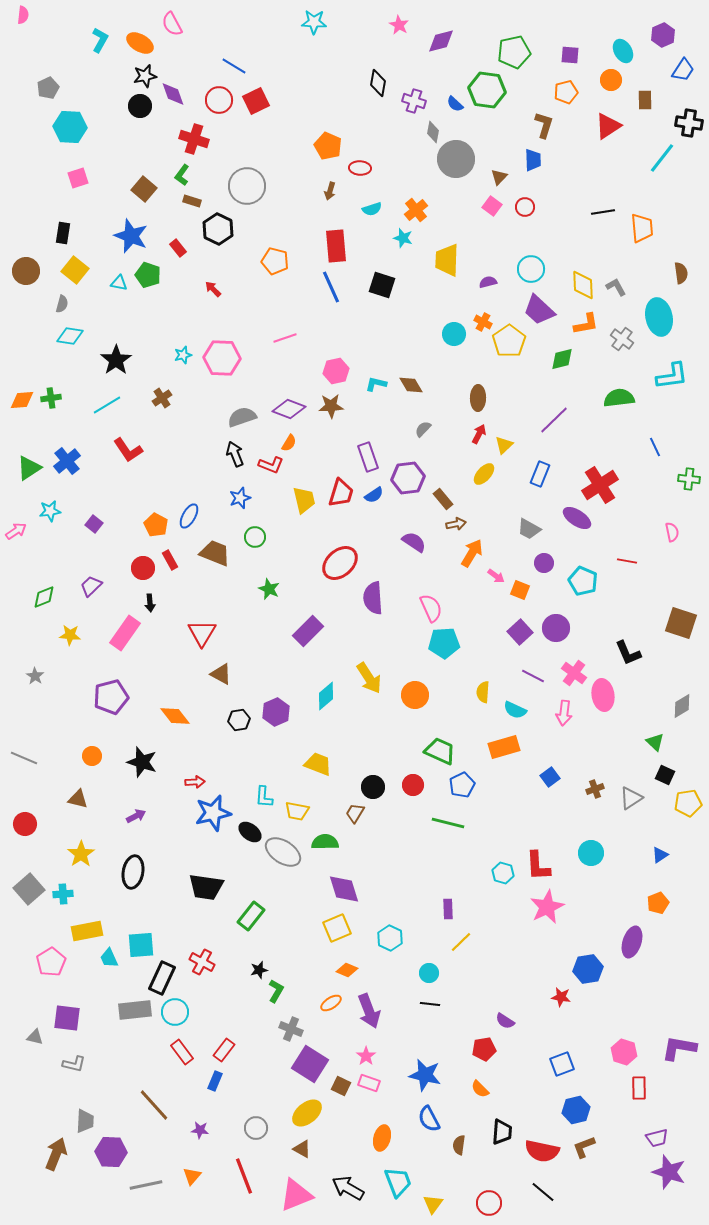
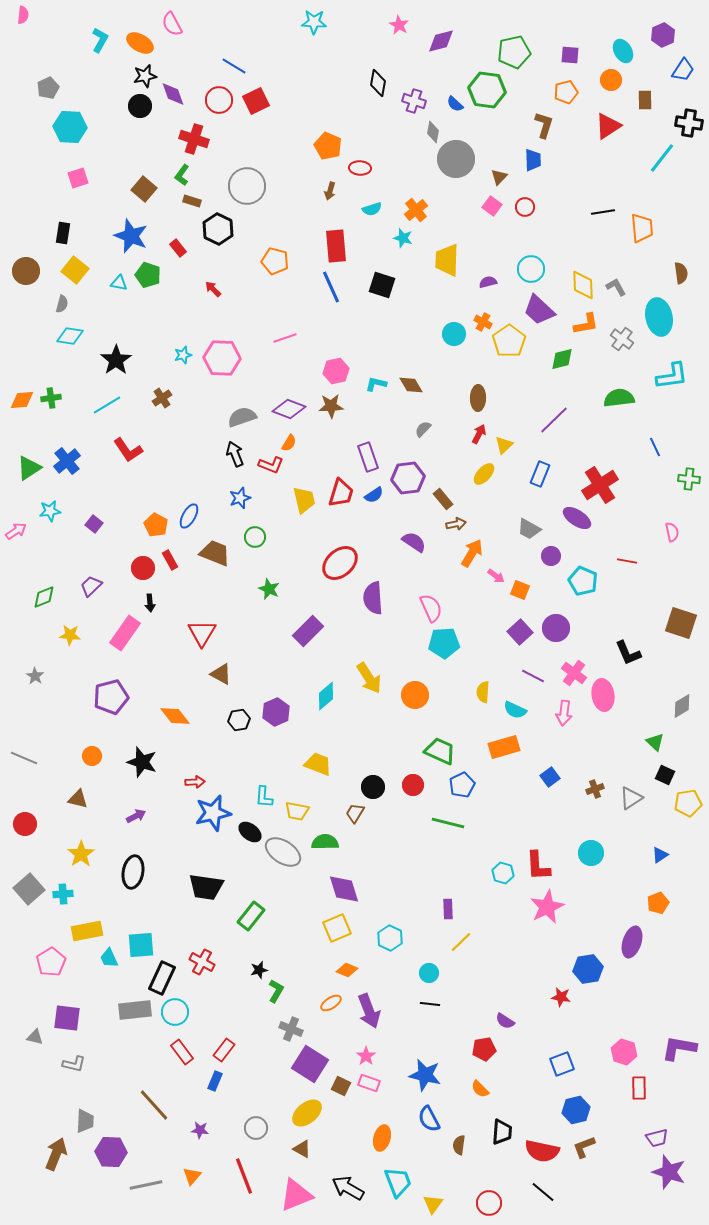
purple circle at (544, 563): moved 7 px right, 7 px up
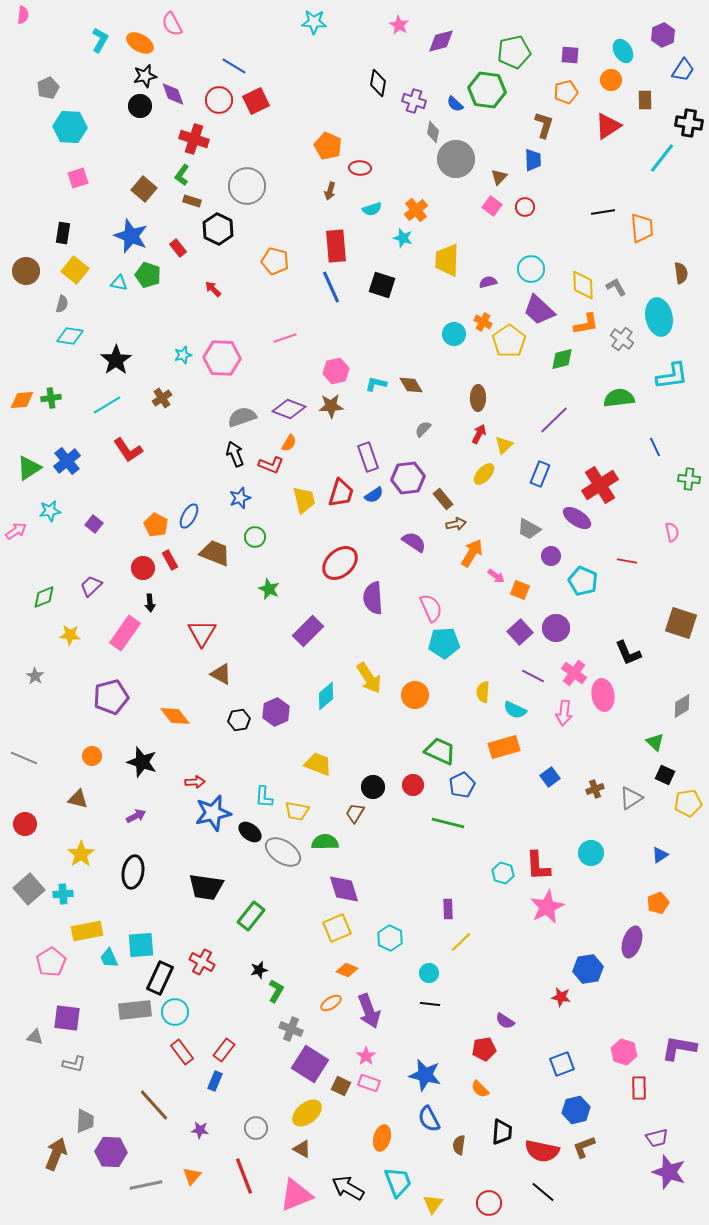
black rectangle at (162, 978): moved 2 px left
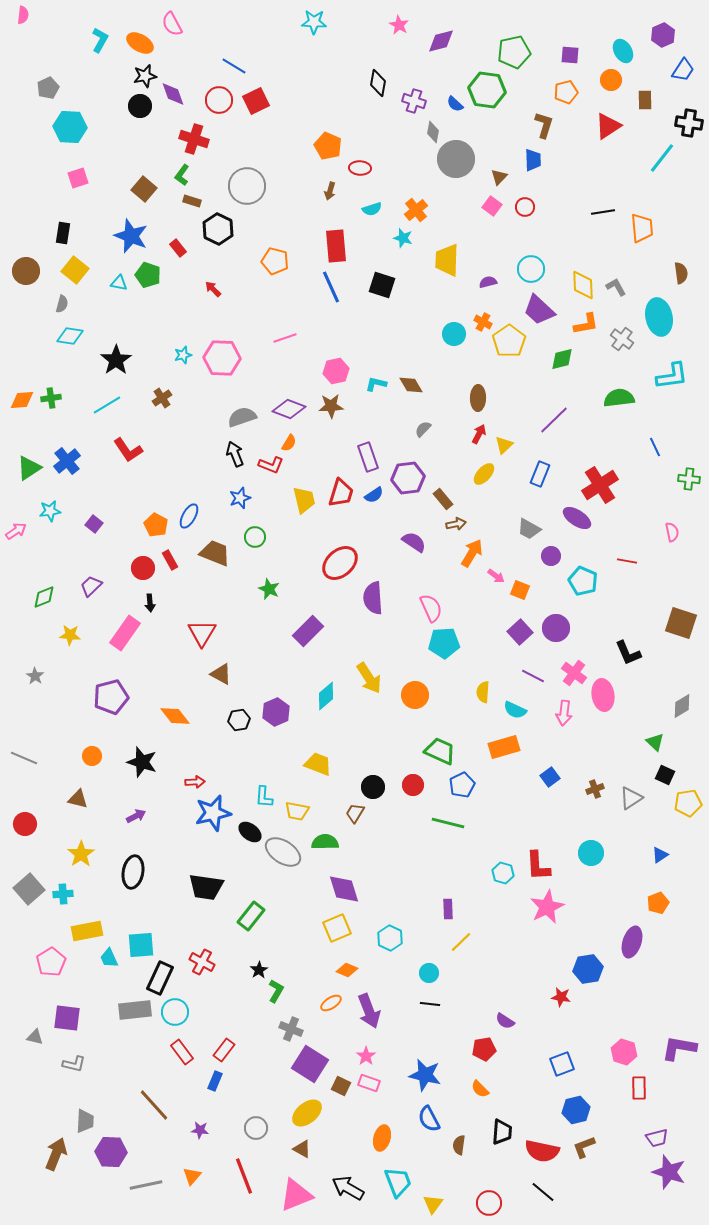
black star at (259, 970): rotated 18 degrees counterclockwise
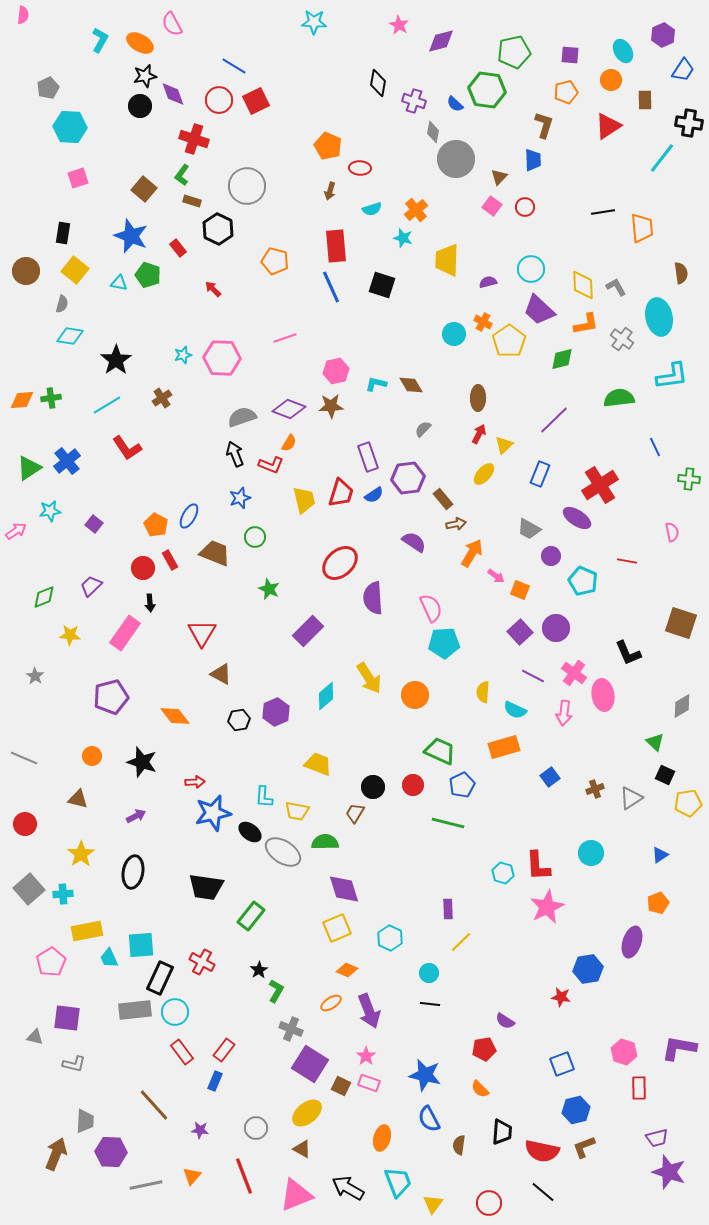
red L-shape at (128, 450): moved 1 px left, 2 px up
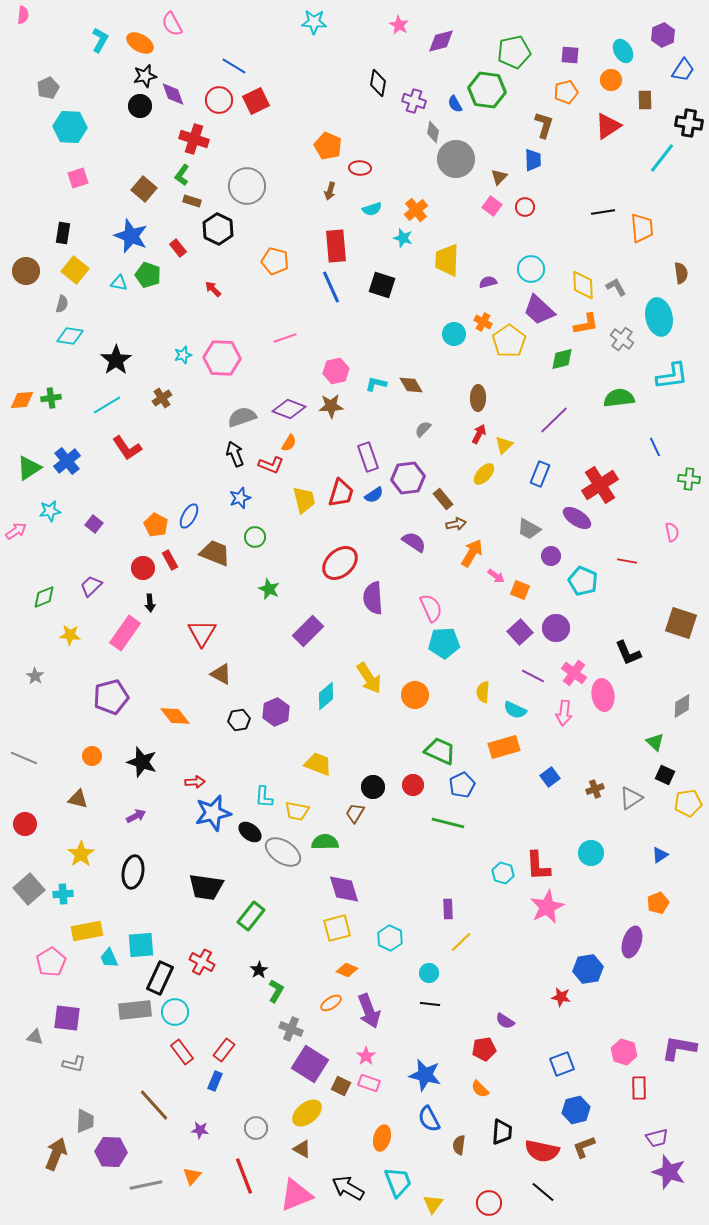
blue semicircle at (455, 104): rotated 18 degrees clockwise
yellow square at (337, 928): rotated 8 degrees clockwise
